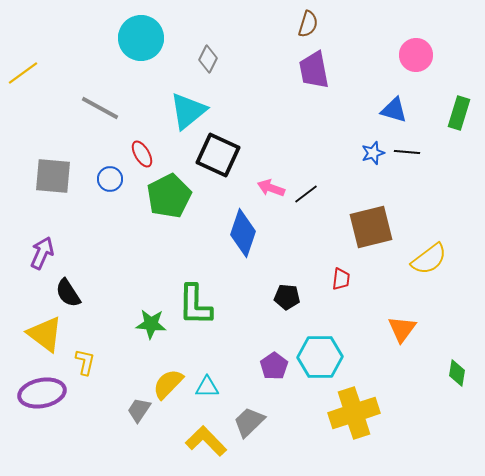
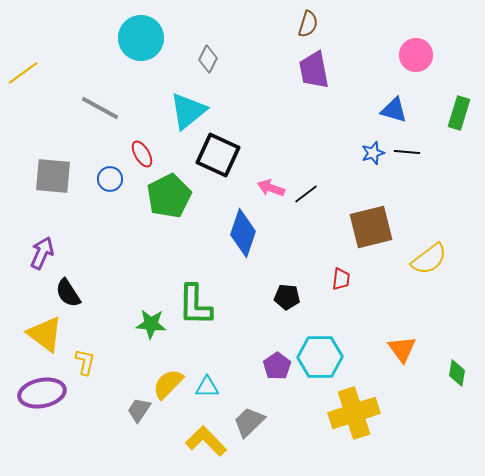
orange triangle at (402, 329): moved 20 px down; rotated 12 degrees counterclockwise
purple pentagon at (274, 366): moved 3 px right
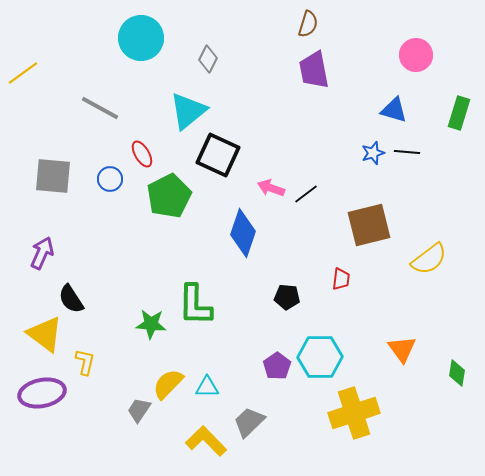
brown square at (371, 227): moved 2 px left, 2 px up
black semicircle at (68, 293): moved 3 px right, 6 px down
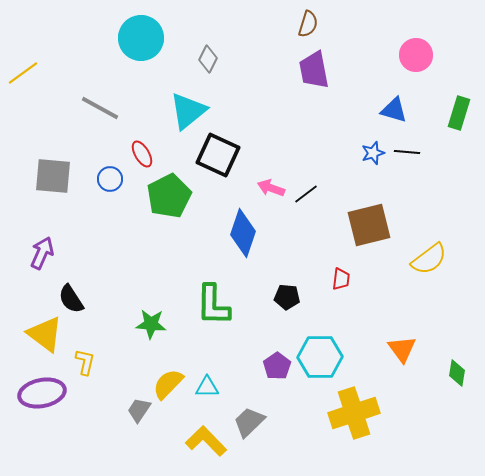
green L-shape at (195, 305): moved 18 px right
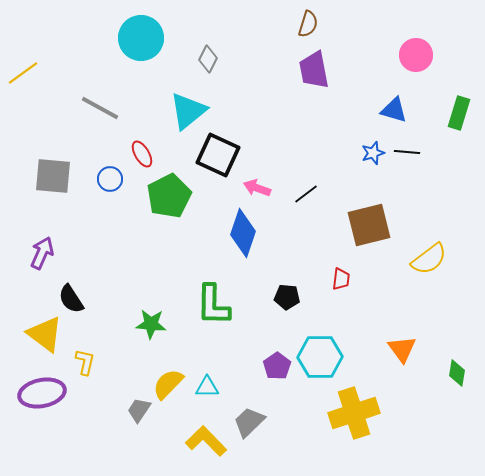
pink arrow at (271, 188): moved 14 px left
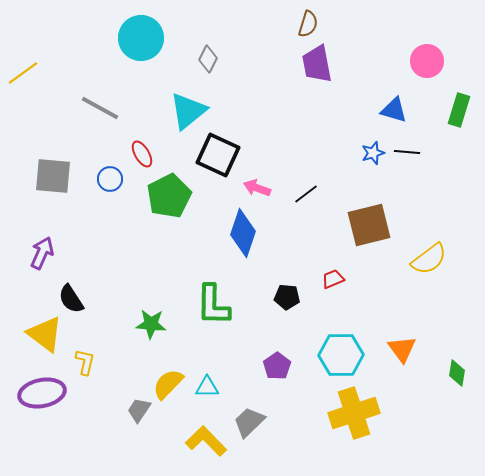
pink circle at (416, 55): moved 11 px right, 6 px down
purple trapezoid at (314, 70): moved 3 px right, 6 px up
green rectangle at (459, 113): moved 3 px up
red trapezoid at (341, 279): moved 8 px left; rotated 120 degrees counterclockwise
cyan hexagon at (320, 357): moved 21 px right, 2 px up
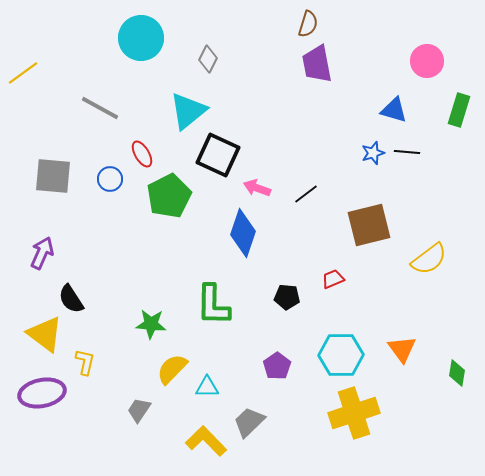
yellow semicircle at (168, 384): moved 4 px right, 15 px up
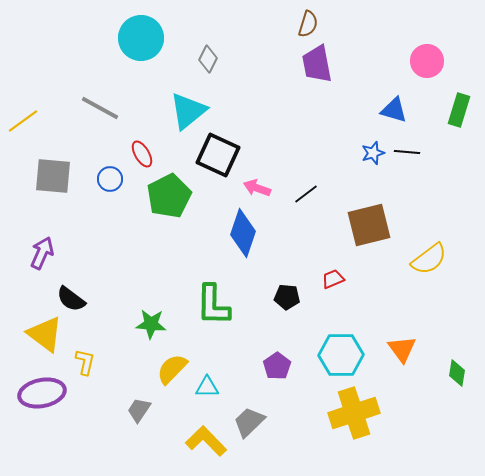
yellow line at (23, 73): moved 48 px down
black semicircle at (71, 299): rotated 20 degrees counterclockwise
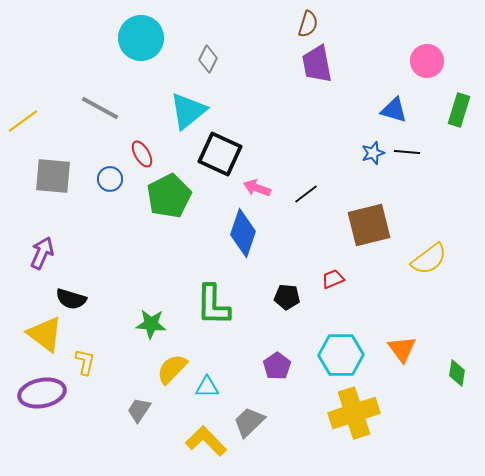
black square at (218, 155): moved 2 px right, 1 px up
black semicircle at (71, 299): rotated 20 degrees counterclockwise
